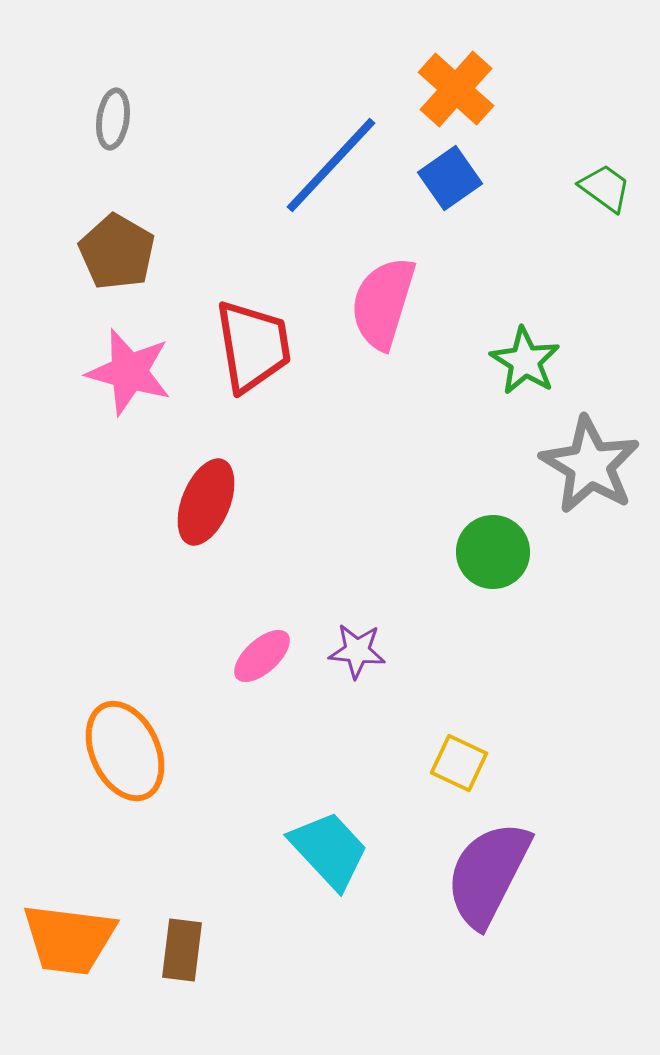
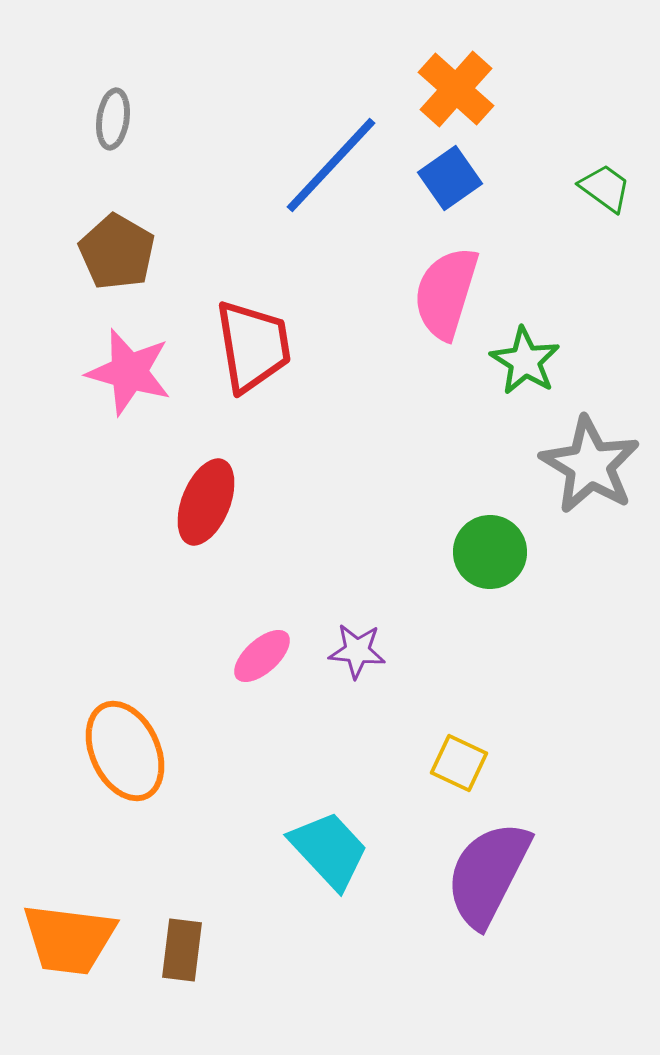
pink semicircle: moved 63 px right, 10 px up
green circle: moved 3 px left
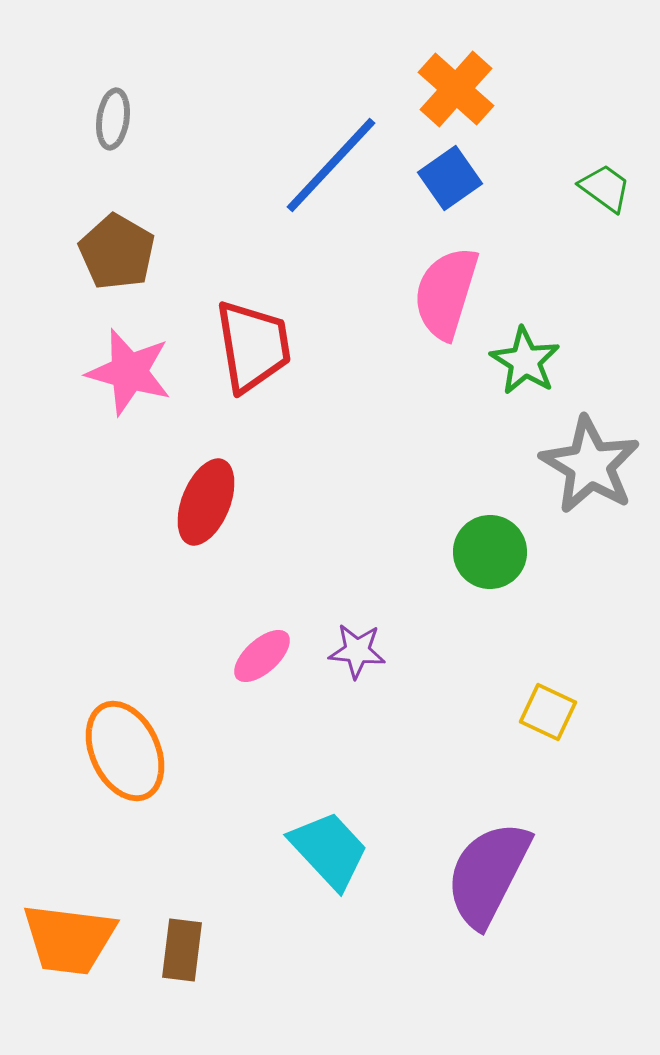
yellow square: moved 89 px right, 51 px up
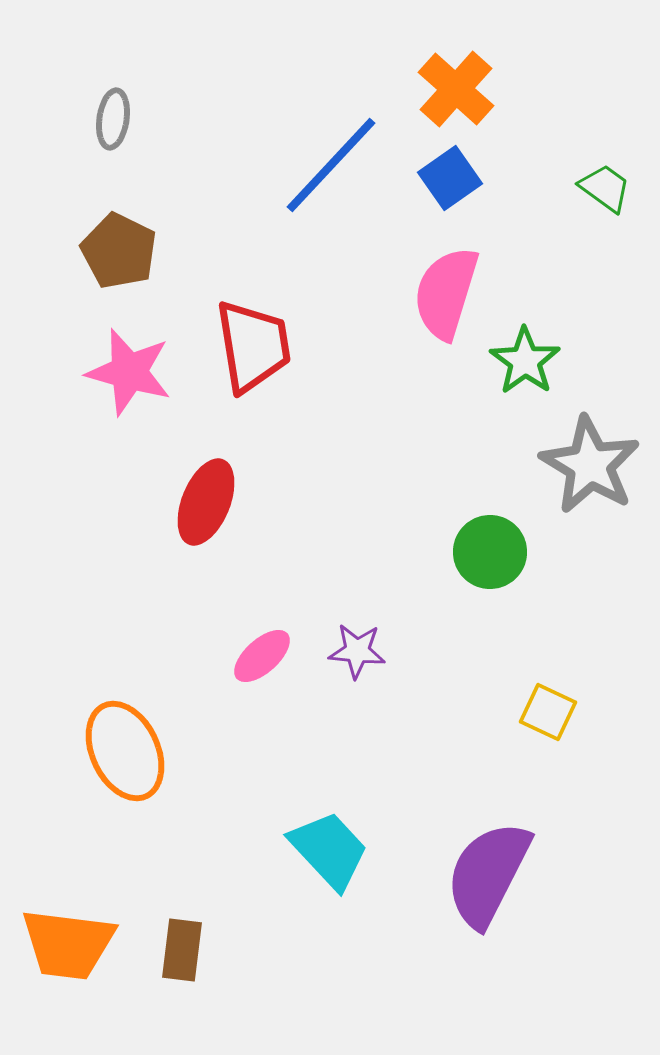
brown pentagon: moved 2 px right, 1 px up; rotated 4 degrees counterclockwise
green star: rotated 4 degrees clockwise
orange trapezoid: moved 1 px left, 5 px down
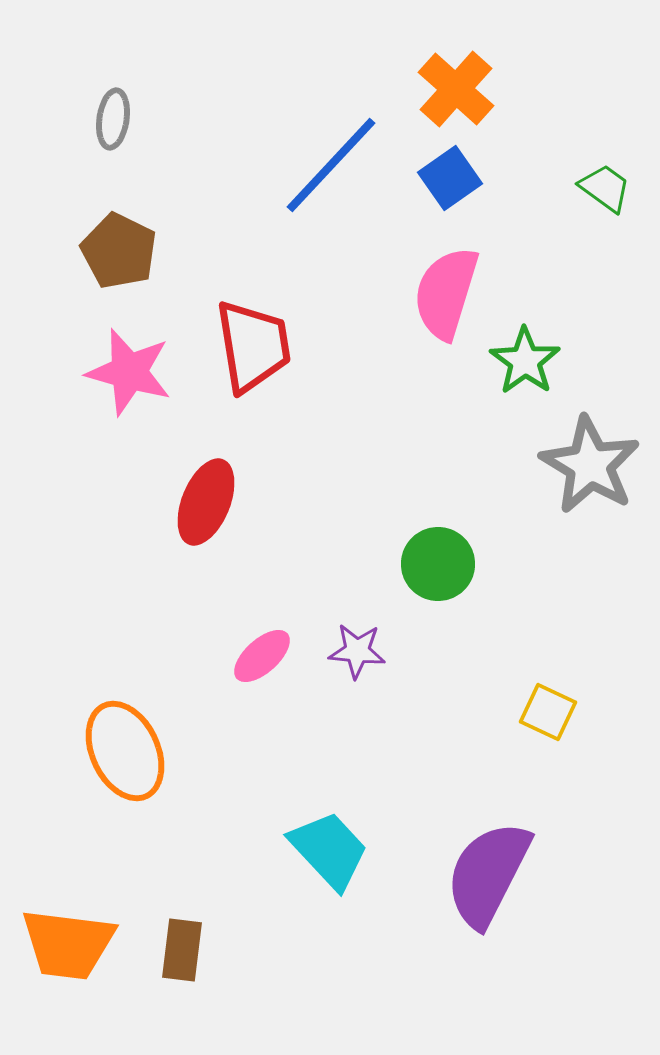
green circle: moved 52 px left, 12 px down
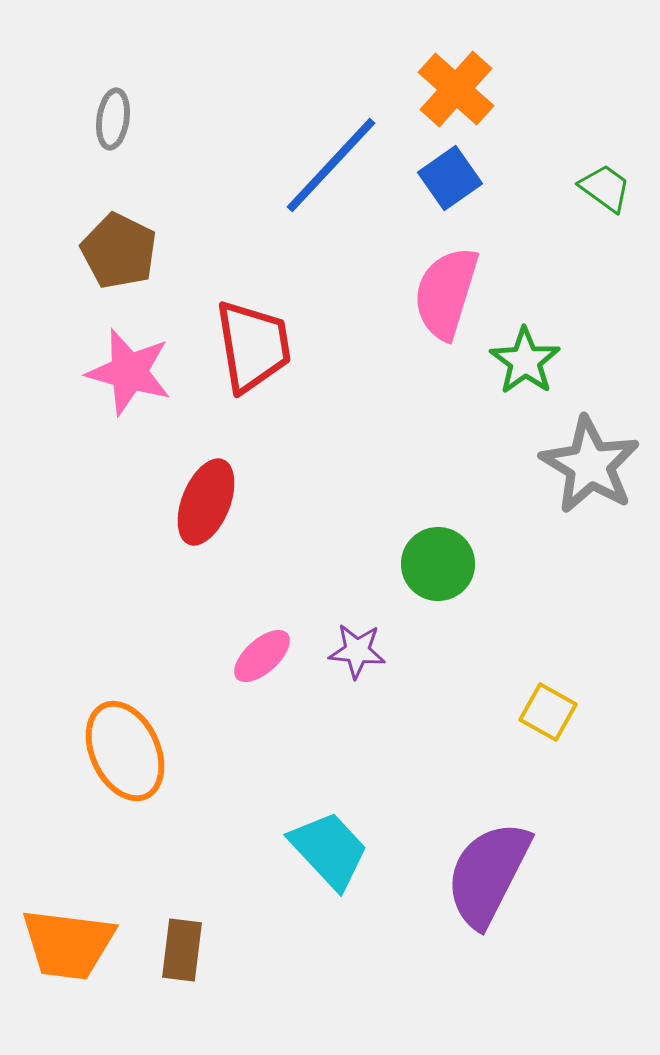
yellow square: rotated 4 degrees clockwise
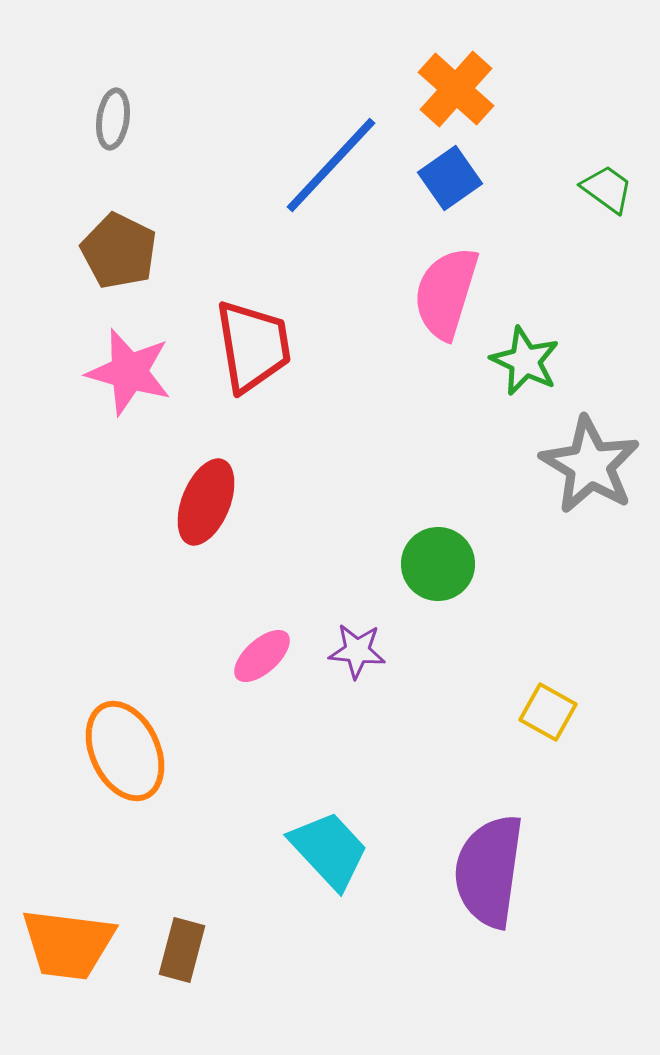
green trapezoid: moved 2 px right, 1 px down
green star: rotated 10 degrees counterclockwise
purple semicircle: moved 1 px right, 3 px up; rotated 19 degrees counterclockwise
brown rectangle: rotated 8 degrees clockwise
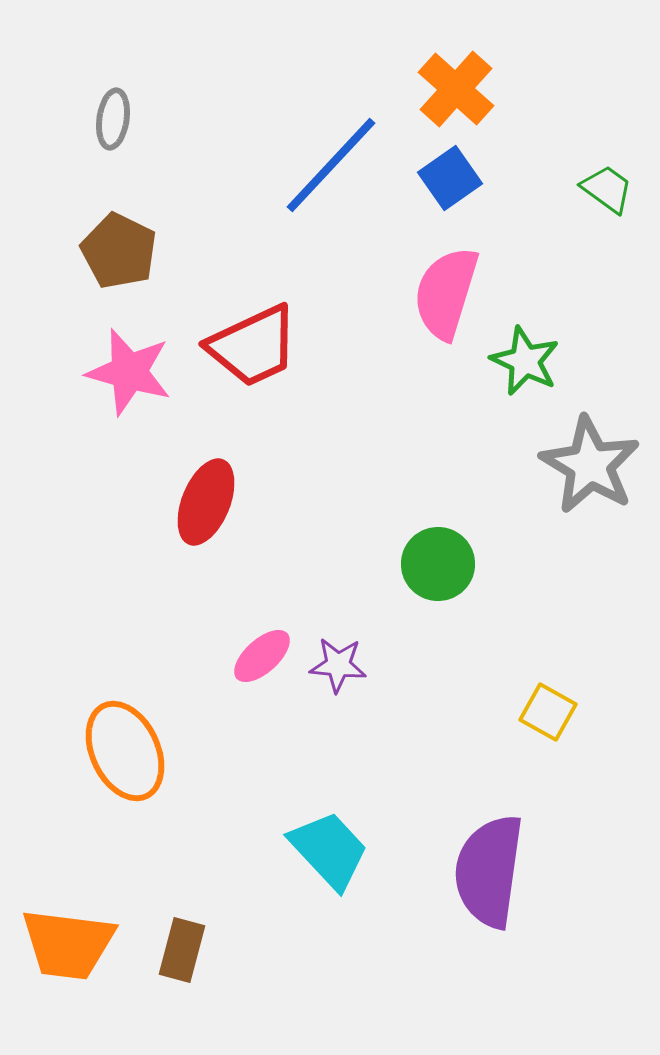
red trapezoid: rotated 74 degrees clockwise
purple star: moved 19 px left, 14 px down
